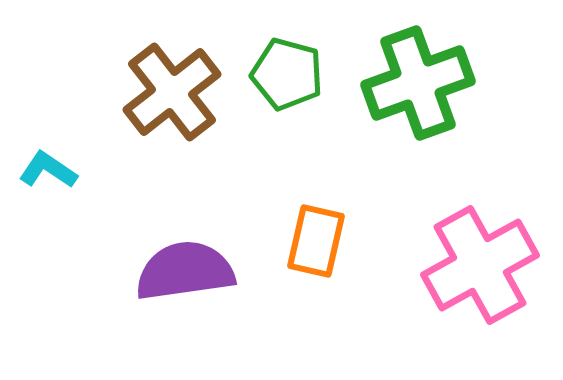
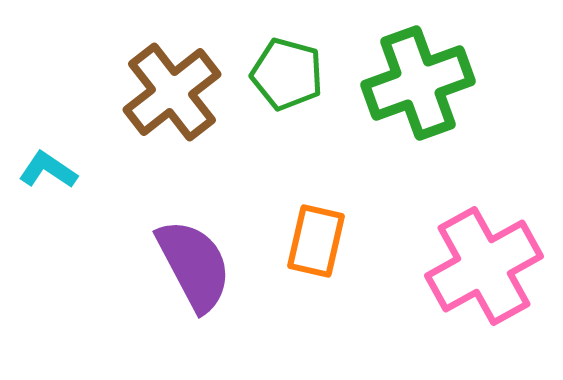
pink cross: moved 4 px right, 1 px down
purple semicircle: moved 9 px right, 6 px up; rotated 70 degrees clockwise
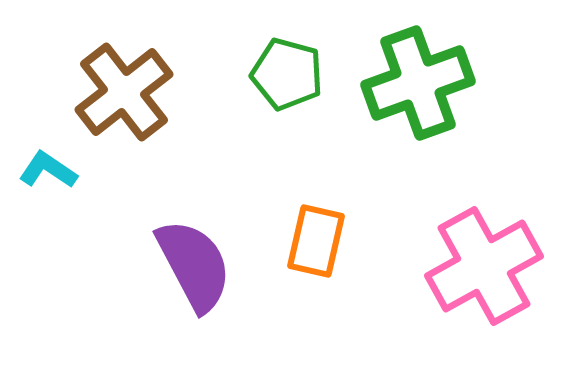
brown cross: moved 48 px left
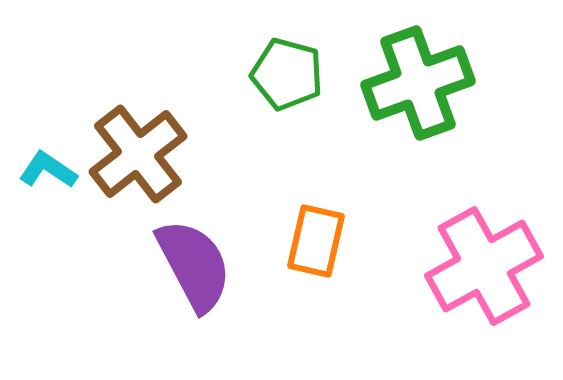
brown cross: moved 14 px right, 62 px down
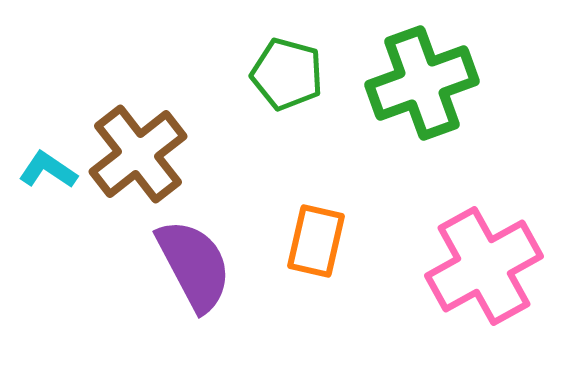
green cross: moved 4 px right
